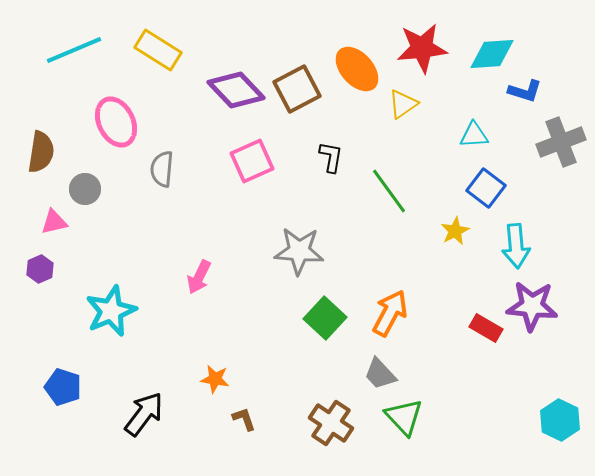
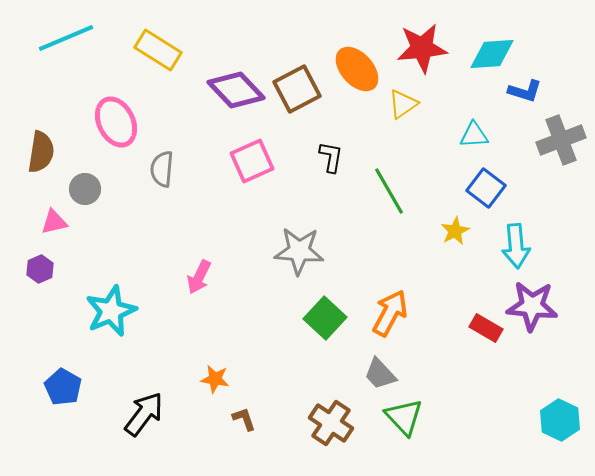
cyan line: moved 8 px left, 12 px up
gray cross: moved 2 px up
green line: rotated 6 degrees clockwise
blue pentagon: rotated 12 degrees clockwise
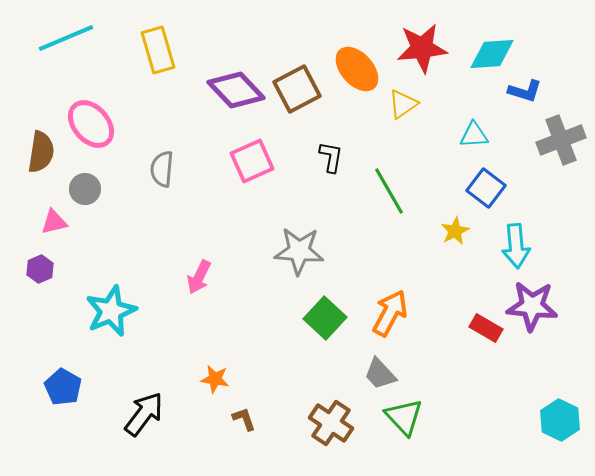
yellow rectangle: rotated 42 degrees clockwise
pink ellipse: moved 25 px left, 2 px down; rotated 15 degrees counterclockwise
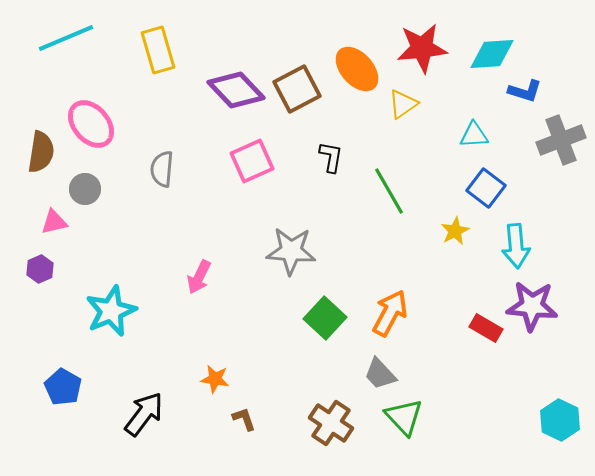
gray star: moved 8 px left
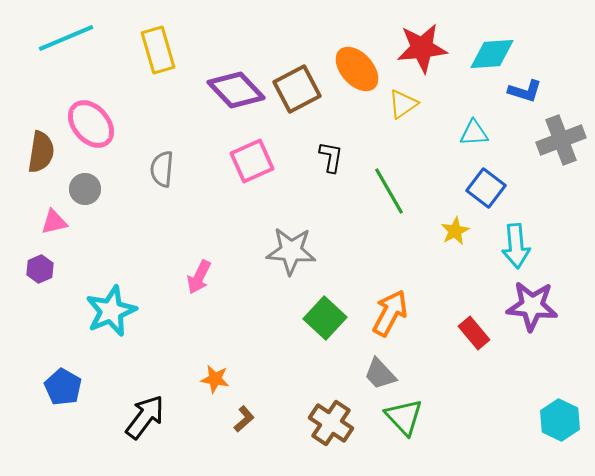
cyan triangle: moved 2 px up
red rectangle: moved 12 px left, 5 px down; rotated 20 degrees clockwise
black arrow: moved 1 px right, 3 px down
brown L-shape: rotated 68 degrees clockwise
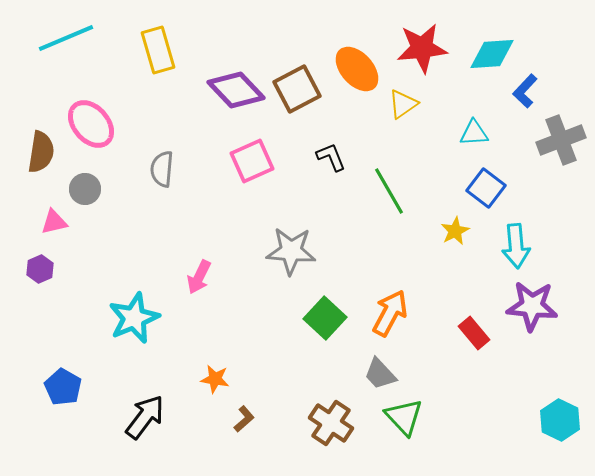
blue L-shape: rotated 116 degrees clockwise
black L-shape: rotated 32 degrees counterclockwise
cyan star: moved 23 px right, 7 px down
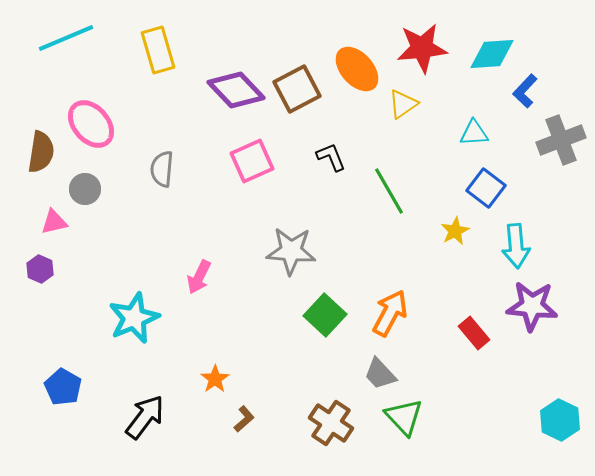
purple hexagon: rotated 12 degrees counterclockwise
green square: moved 3 px up
orange star: rotated 28 degrees clockwise
